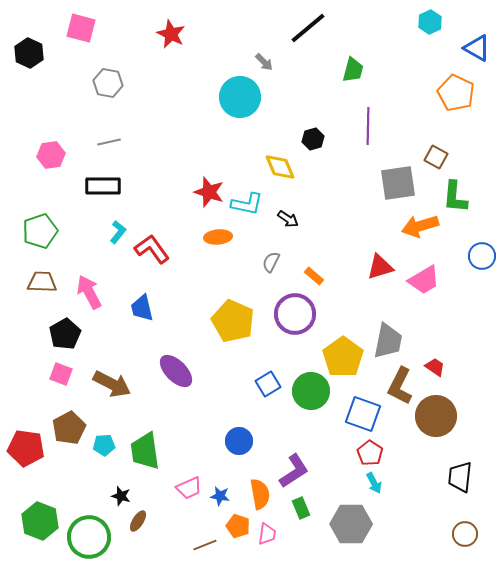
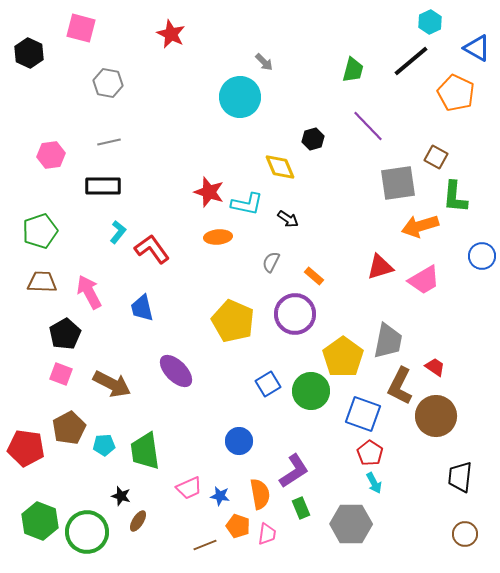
black line at (308, 28): moved 103 px right, 33 px down
purple line at (368, 126): rotated 45 degrees counterclockwise
green circle at (89, 537): moved 2 px left, 5 px up
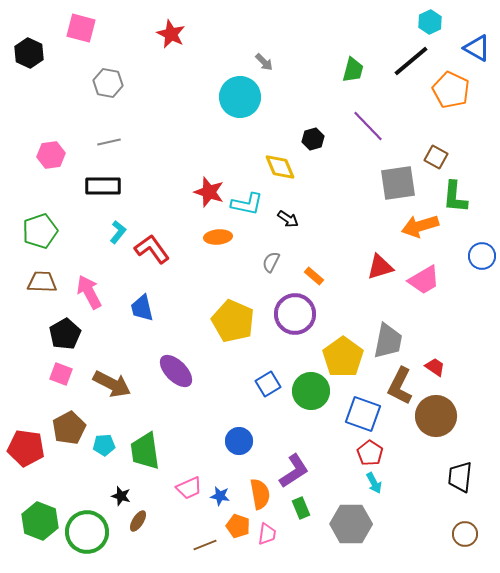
orange pentagon at (456, 93): moved 5 px left, 3 px up
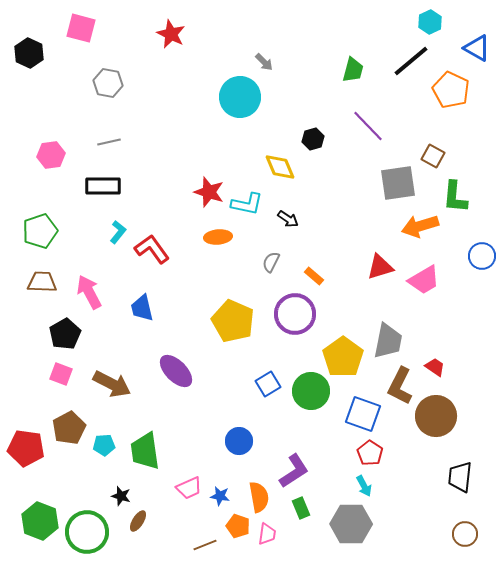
brown square at (436, 157): moved 3 px left, 1 px up
cyan arrow at (374, 483): moved 10 px left, 3 px down
orange semicircle at (260, 494): moved 1 px left, 3 px down
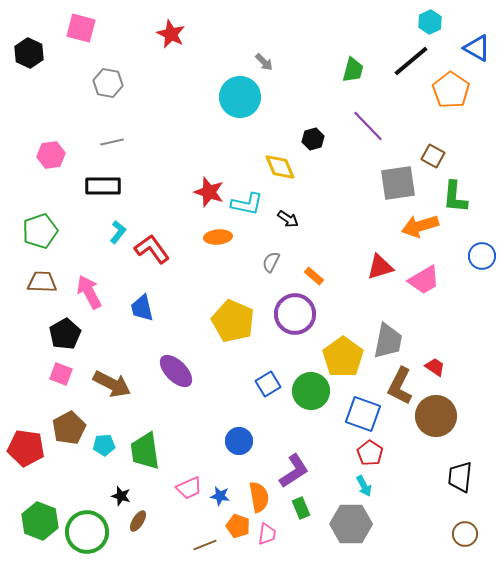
orange pentagon at (451, 90): rotated 9 degrees clockwise
gray line at (109, 142): moved 3 px right
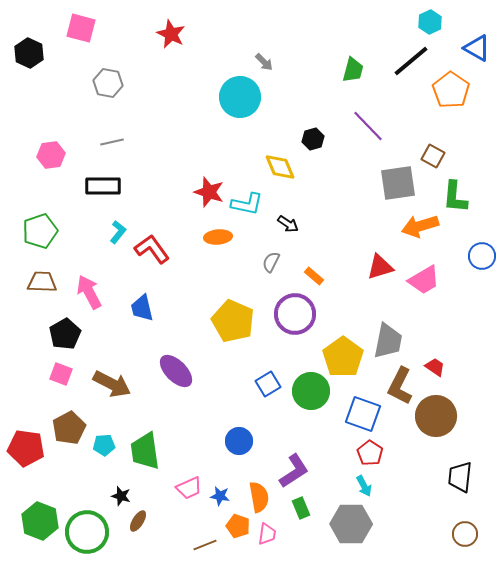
black arrow at (288, 219): moved 5 px down
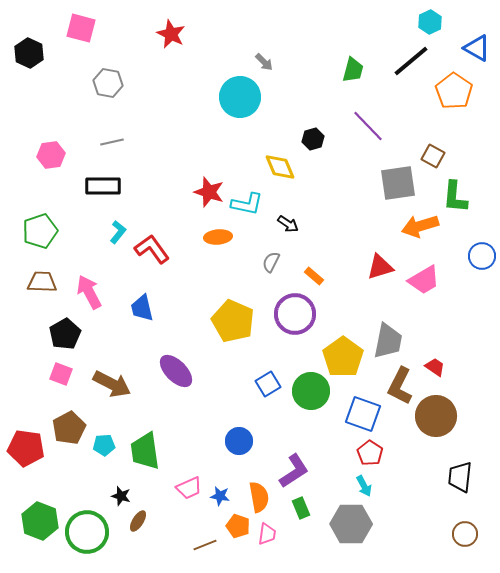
orange pentagon at (451, 90): moved 3 px right, 1 px down
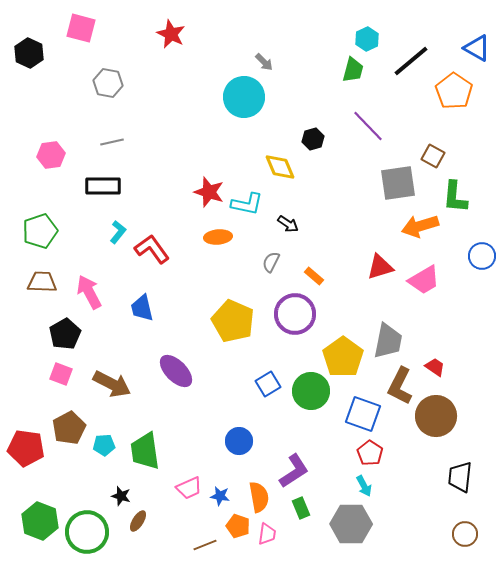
cyan hexagon at (430, 22): moved 63 px left, 17 px down
cyan circle at (240, 97): moved 4 px right
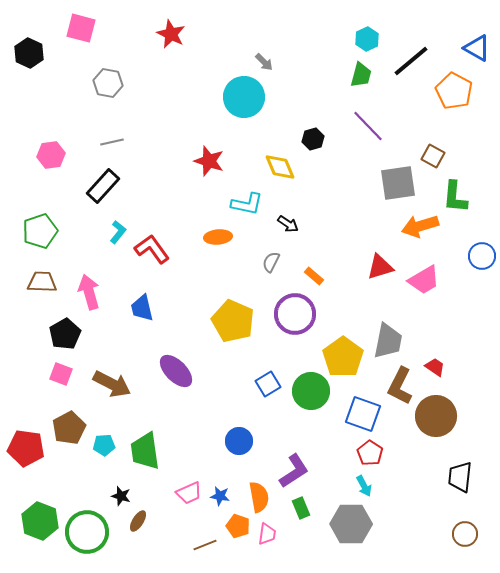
green trapezoid at (353, 70): moved 8 px right, 5 px down
orange pentagon at (454, 91): rotated 6 degrees counterclockwise
black rectangle at (103, 186): rotated 48 degrees counterclockwise
red star at (209, 192): moved 31 px up
pink arrow at (89, 292): rotated 12 degrees clockwise
pink trapezoid at (189, 488): moved 5 px down
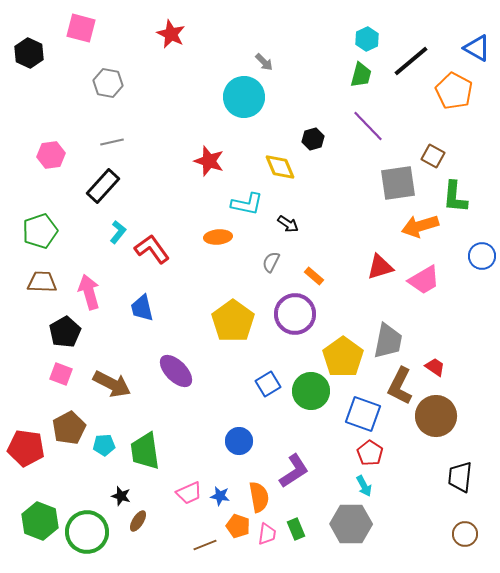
yellow pentagon at (233, 321): rotated 12 degrees clockwise
black pentagon at (65, 334): moved 2 px up
green rectangle at (301, 508): moved 5 px left, 21 px down
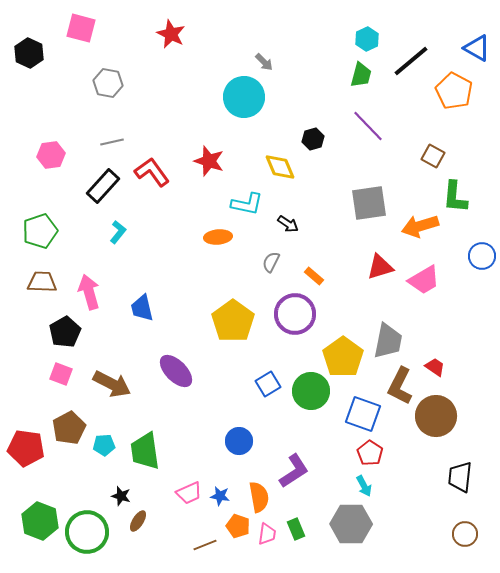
gray square at (398, 183): moved 29 px left, 20 px down
red L-shape at (152, 249): moved 77 px up
